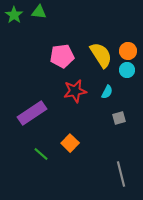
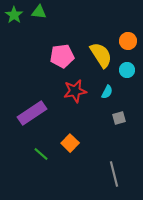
orange circle: moved 10 px up
gray line: moved 7 px left
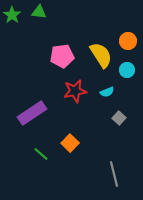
green star: moved 2 px left
cyan semicircle: rotated 40 degrees clockwise
gray square: rotated 32 degrees counterclockwise
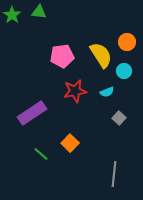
orange circle: moved 1 px left, 1 px down
cyan circle: moved 3 px left, 1 px down
gray line: rotated 20 degrees clockwise
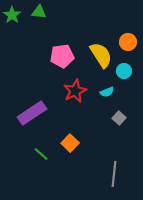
orange circle: moved 1 px right
red star: rotated 15 degrees counterclockwise
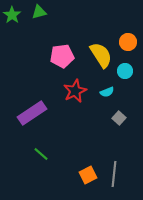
green triangle: rotated 21 degrees counterclockwise
cyan circle: moved 1 px right
orange square: moved 18 px right, 32 px down; rotated 18 degrees clockwise
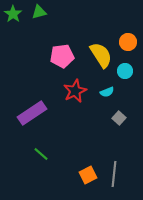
green star: moved 1 px right, 1 px up
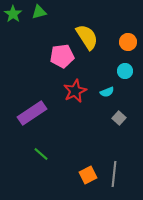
yellow semicircle: moved 14 px left, 18 px up
